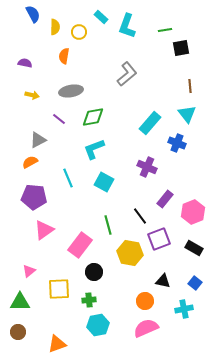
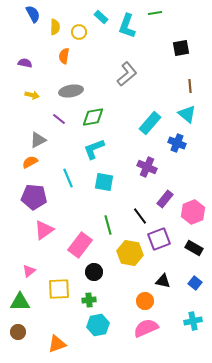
green line at (165, 30): moved 10 px left, 17 px up
cyan triangle at (187, 114): rotated 12 degrees counterclockwise
cyan square at (104, 182): rotated 18 degrees counterclockwise
cyan cross at (184, 309): moved 9 px right, 12 px down
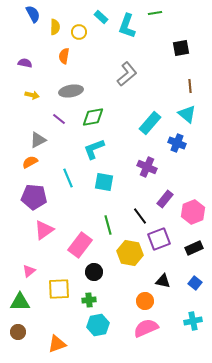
black rectangle at (194, 248): rotated 54 degrees counterclockwise
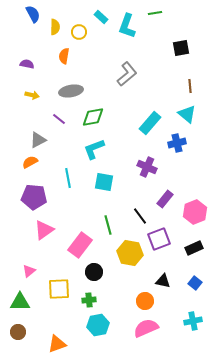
purple semicircle at (25, 63): moved 2 px right, 1 px down
blue cross at (177, 143): rotated 36 degrees counterclockwise
cyan line at (68, 178): rotated 12 degrees clockwise
pink hexagon at (193, 212): moved 2 px right
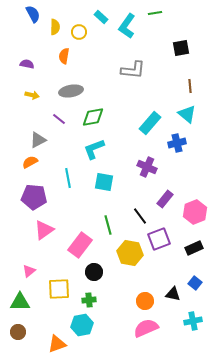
cyan L-shape at (127, 26): rotated 15 degrees clockwise
gray L-shape at (127, 74): moved 6 px right, 4 px up; rotated 45 degrees clockwise
black triangle at (163, 281): moved 10 px right, 13 px down
cyan hexagon at (98, 325): moved 16 px left
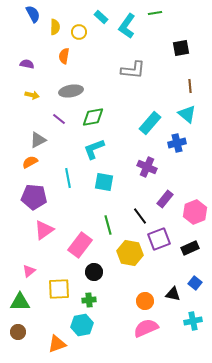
black rectangle at (194, 248): moved 4 px left
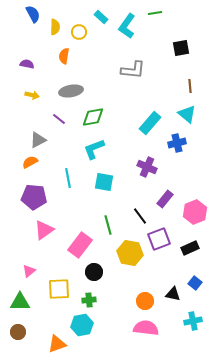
pink semicircle at (146, 328): rotated 30 degrees clockwise
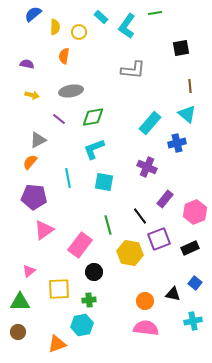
blue semicircle at (33, 14): rotated 102 degrees counterclockwise
orange semicircle at (30, 162): rotated 21 degrees counterclockwise
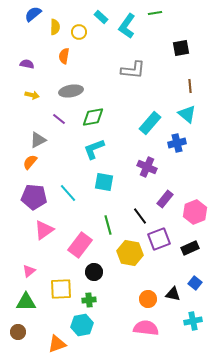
cyan line at (68, 178): moved 15 px down; rotated 30 degrees counterclockwise
yellow square at (59, 289): moved 2 px right
orange circle at (145, 301): moved 3 px right, 2 px up
green triangle at (20, 302): moved 6 px right
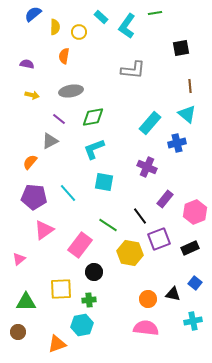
gray triangle at (38, 140): moved 12 px right, 1 px down
green line at (108, 225): rotated 42 degrees counterclockwise
pink triangle at (29, 271): moved 10 px left, 12 px up
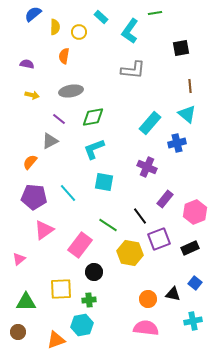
cyan L-shape at (127, 26): moved 3 px right, 5 px down
orange triangle at (57, 344): moved 1 px left, 4 px up
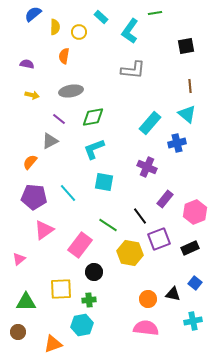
black square at (181, 48): moved 5 px right, 2 px up
orange triangle at (56, 340): moved 3 px left, 4 px down
